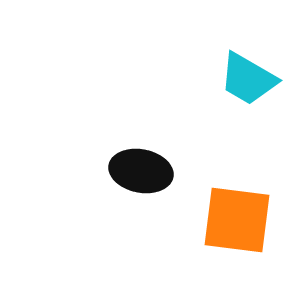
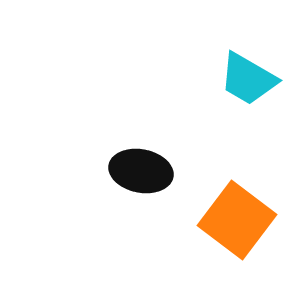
orange square: rotated 30 degrees clockwise
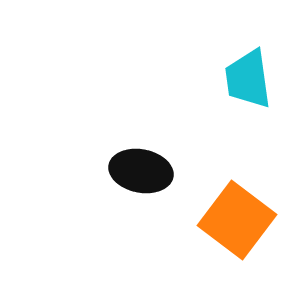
cyan trapezoid: rotated 52 degrees clockwise
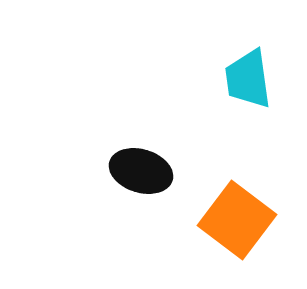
black ellipse: rotated 6 degrees clockwise
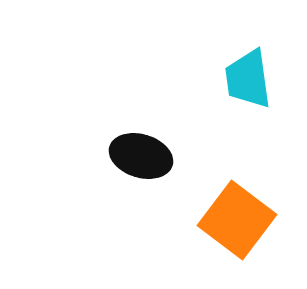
black ellipse: moved 15 px up
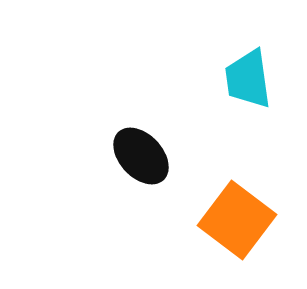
black ellipse: rotated 30 degrees clockwise
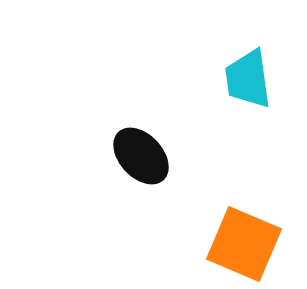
orange square: moved 7 px right, 24 px down; rotated 14 degrees counterclockwise
